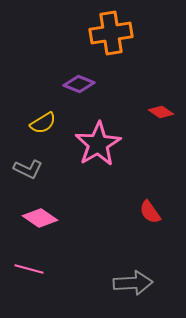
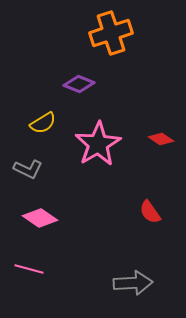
orange cross: rotated 9 degrees counterclockwise
red diamond: moved 27 px down
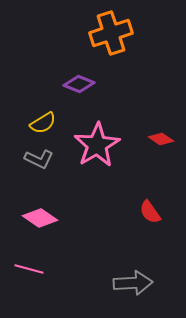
pink star: moved 1 px left, 1 px down
gray L-shape: moved 11 px right, 10 px up
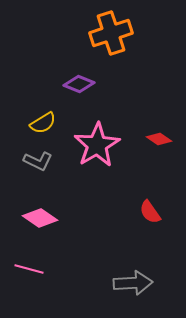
red diamond: moved 2 px left
gray L-shape: moved 1 px left, 2 px down
